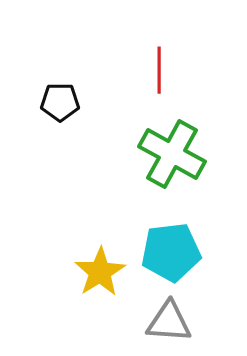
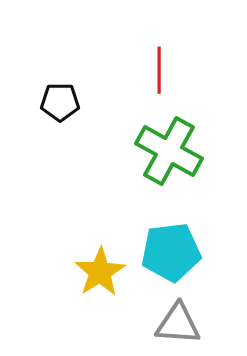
green cross: moved 3 px left, 3 px up
gray triangle: moved 9 px right, 2 px down
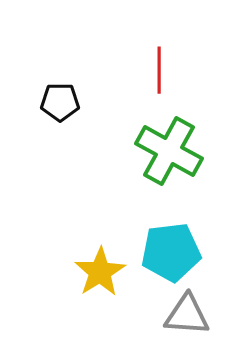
gray triangle: moved 9 px right, 9 px up
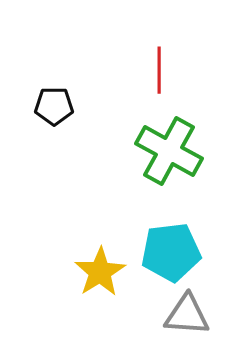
black pentagon: moved 6 px left, 4 px down
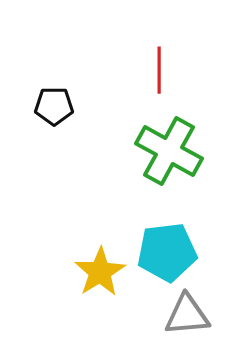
cyan pentagon: moved 4 px left
gray triangle: rotated 9 degrees counterclockwise
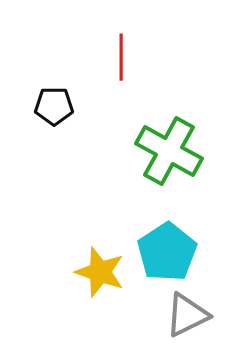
red line: moved 38 px left, 13 px up
cyan pentagon: rotated 26 degrees counterclockwise
yellow star: rotated 21 degrees counterclockwise
gray triangle: rotated 21 degrees counterclockwise
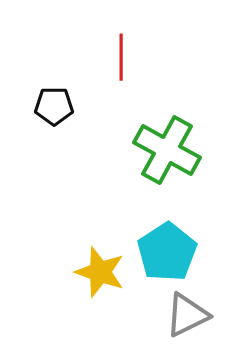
green cross: moved 2 px left, 1 px up
